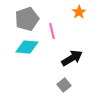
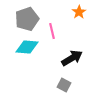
gray square: rotated 24 degrees counterclockwise
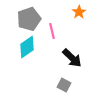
gray pentagon: moved 2 px right
cyan diamond: rotated 40 degrees counterclockwise
black arrow: rotated 75 degrees clockwise
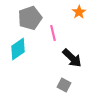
gray pentagon: moved 1 px right, 1 px up
pink line: moved 1 px right, 2 px down
cyan diamond: moved 9 px left, 2 px down
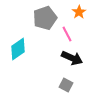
gray pentagon: moved 15 px right
pink line: moved 14 px right, 1 px down; rotated 14 degrees counterclockwise
black arrow: rotated 20 degrees counterclockwise
gray square: moved 2 px right
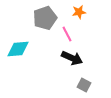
orange star: rotated 24 degrees clockwise
cyan diamond: rotated 30 degrees clockwise
gray square: moved 18 px right
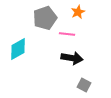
orange star: moved 1 px left; rotated 16 degrees counterclockwise
pink line: rotated 56 degrees counterclockwise
cyan diamond: rotated 25 degrees counterclockwise
black arrow: rotated 15 degrees counterclockwise
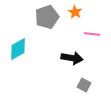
orange star: moved 3 px left; rotated 16 degrees counterclockwise
gray pentagon: moved 2 px right, 1 px up
pink line: moved 25 px right
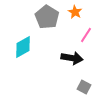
gray pentagon: rotated 20 degrees counterclockwise
pink line: moved 6 px left, 1 px down; rotated 63 degrees counterclockwise
cyan diamond: moved 5 px right, 2 px up
gray square: moved 2 px down
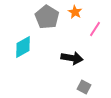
pink line: moved 9 px right, 6 px up
